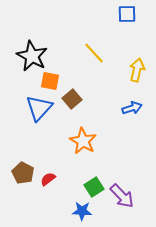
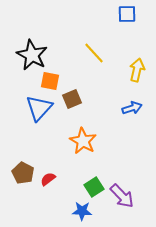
black star: moved 1 px up
brown square: rotated 18 degrees clockwise
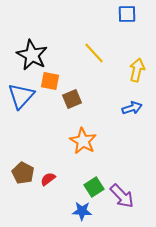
blue triangle: moved 18 px left, 12 px up
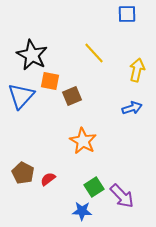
brown square: moved 3 px up
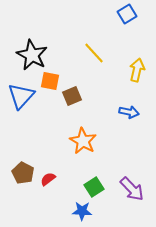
blue square: rotated 30 degrees counterclockwise
blue arrow: moved 3 px left, 4 px down; rotated 30 degrees clockwise
purple arrow: moved 10 px right, 7 px up
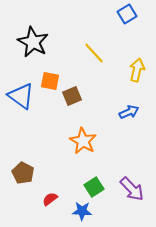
black star: moved 1 px right, 13 px up
blue triangle: rotated 36 degrees counterclockwise
blue arrow: rotated 36 degrees counterclockwise
red semicircle: moved 2 px right, 20 px down
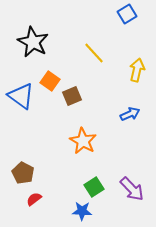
orange square: rotated 24 degrees clockwise
blue arrow: moved 1 px right, 2 px down
red semicircle: moved 16 px left
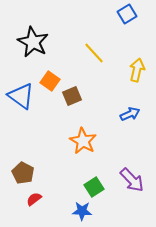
purple arrow: moved 9 px up
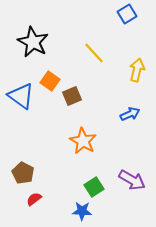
purple arrow: rotated 16 degrees counterclockwise
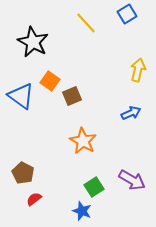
yellow line: moved 8 px left, 30 px up
yellow arrow: moved 1 px right
blue arrow: moved 1 px right, 1 px up
blue star: rotated 18 degrees clockwise
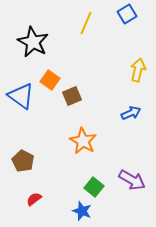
yellow line: rotated 65 degrees clockwise
orange square: moved 1 px up
brown pentagon: moved 12 px up
green square: rotated 18 degrees counterclockwise
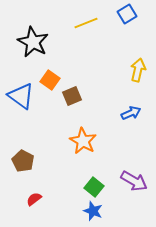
yellow line: rotated 45 degrees clockwise
purple arrow: moved 2 px right, 1 px down
blue star: moved 11 px right
